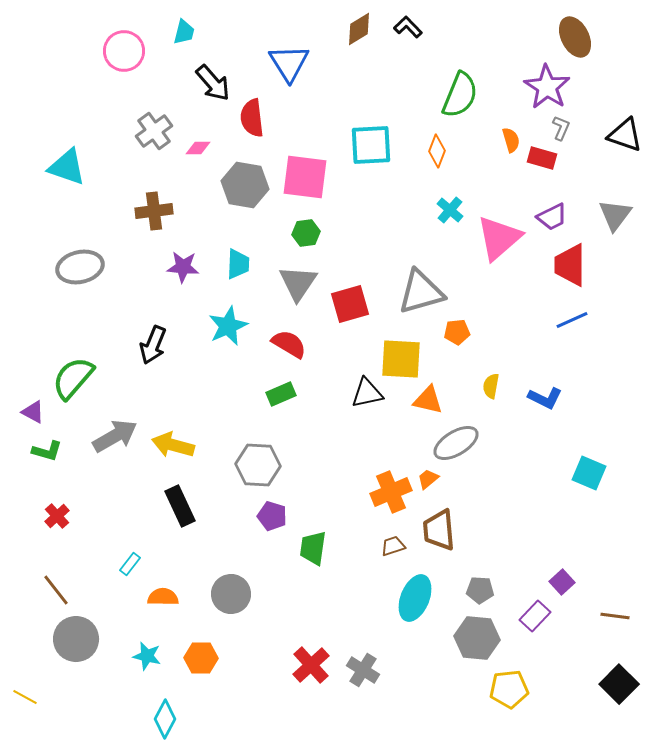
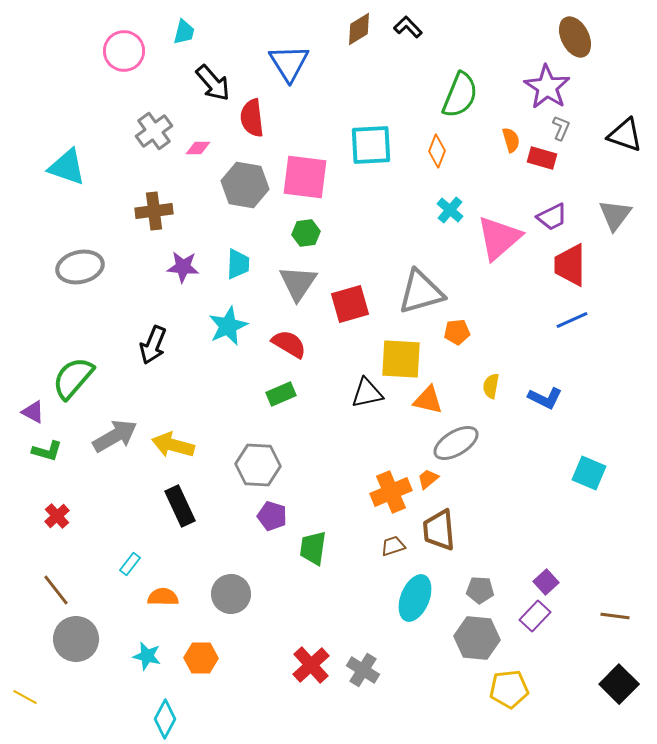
purple square at (562, 582): moved 16 px left
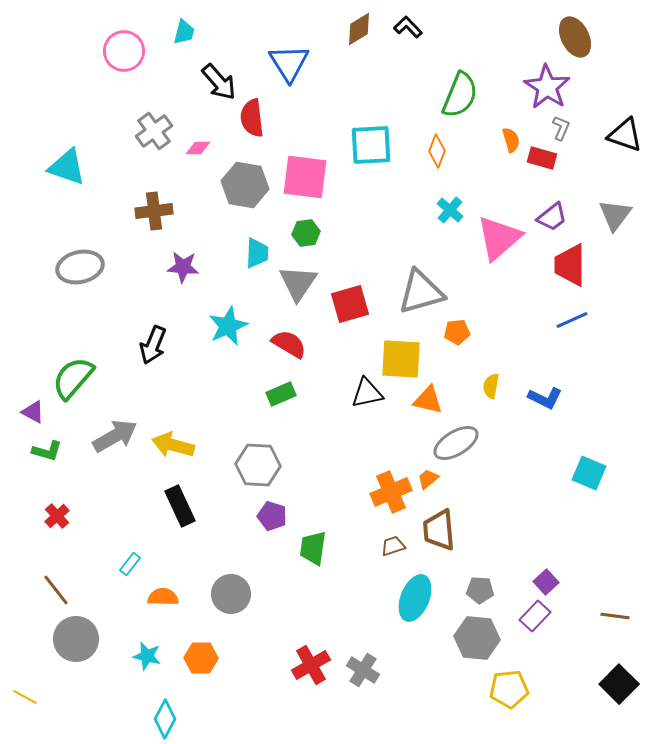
black arrow at (213, 83): moved 6 px right, 1 px up
purple trapezoid at (552, 217): rotated 12 degrees counterclockwise
cyan trapezoid at (238, 264): moved 19 px right, 11 px up
red cross at (311, 665): rotated 12 degrees clockwise
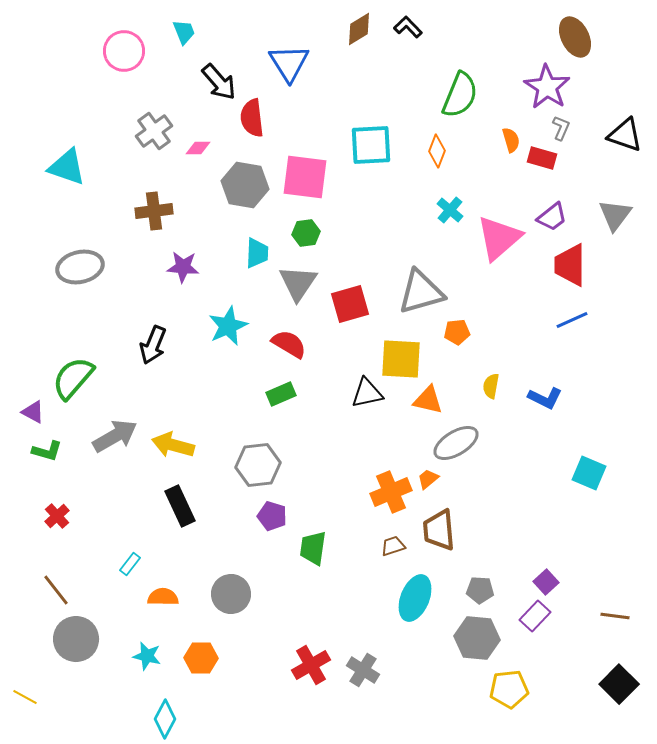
cyan trapezoid at (184, 32): rotated 36 degrees counterclockwise
gray hexagon at (258, 465): rotated 9 degrees counterclockwise
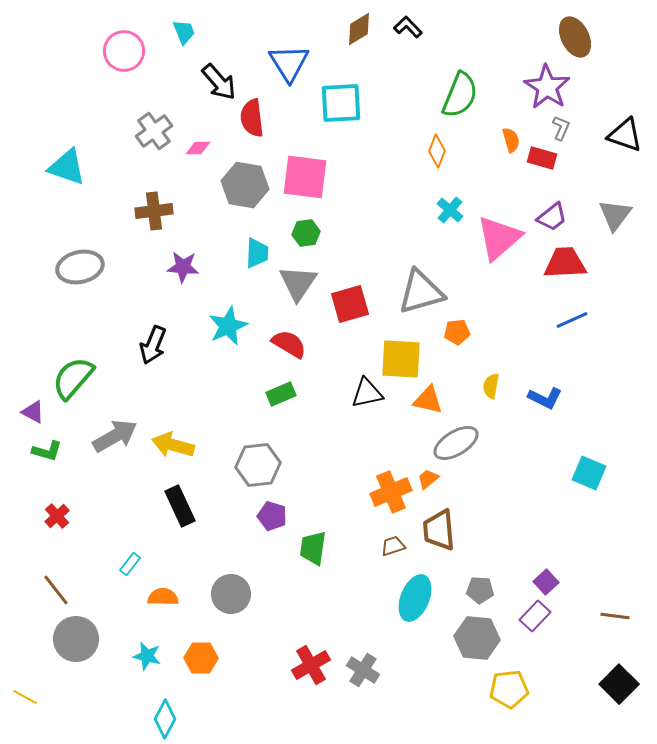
cyan square at (371, 145): moved 30 px left, 42 px up
red trapezoid at (570, 265): moved 5 px left, 2 px up; rotated 87 degrees clockwise
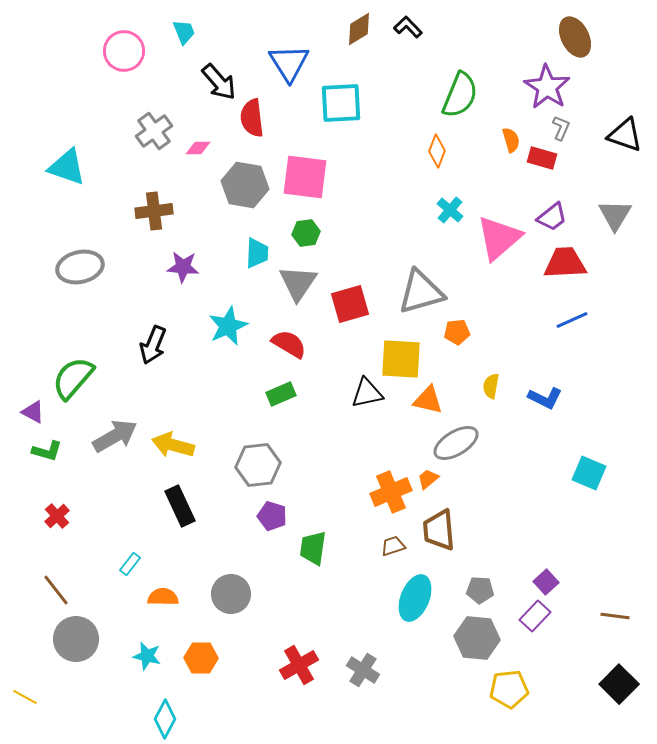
gray triangle at (615, 215): rotated 6 degrees counterclockwise
red cross at (311, 665): moved 12 px left
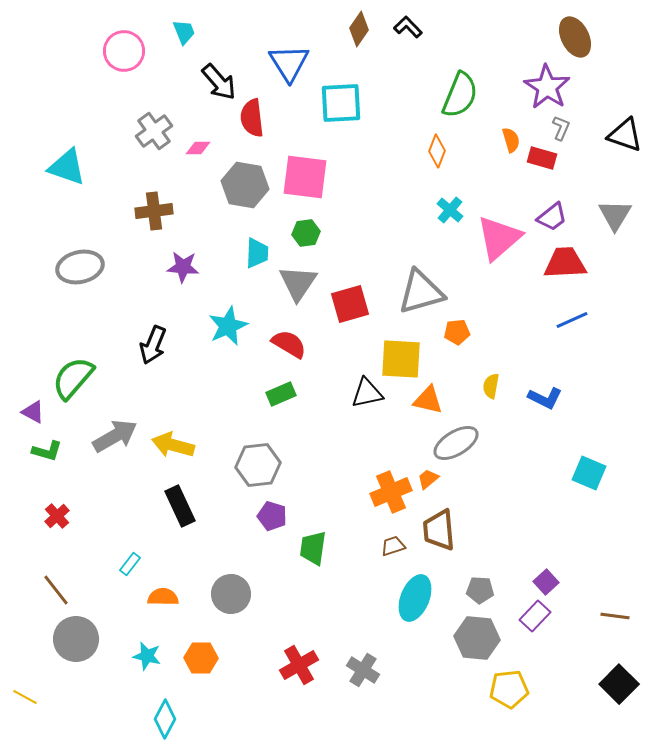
brown diamond at (359, 29): rotated 24 degrees counterclockwise
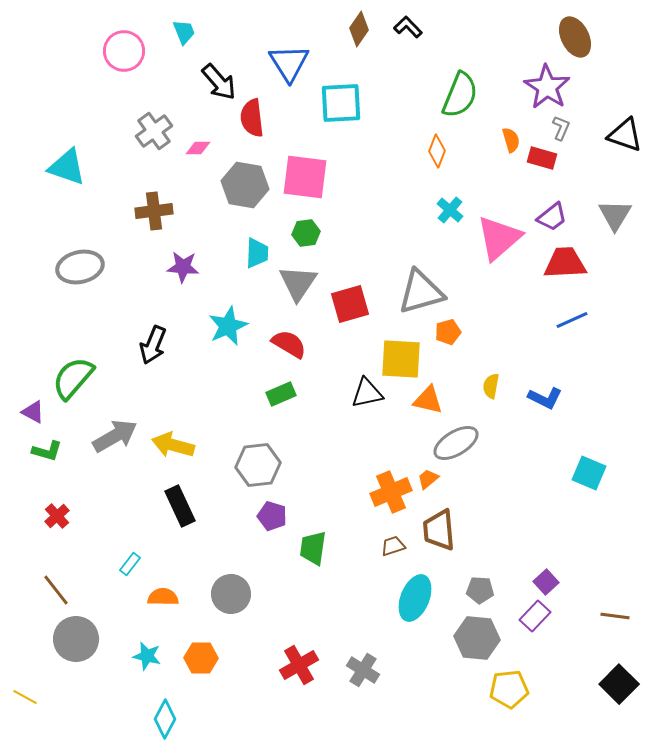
orange pentagon at (457, 332): moved 9 px left; rotated 10 degrees counterclockwise
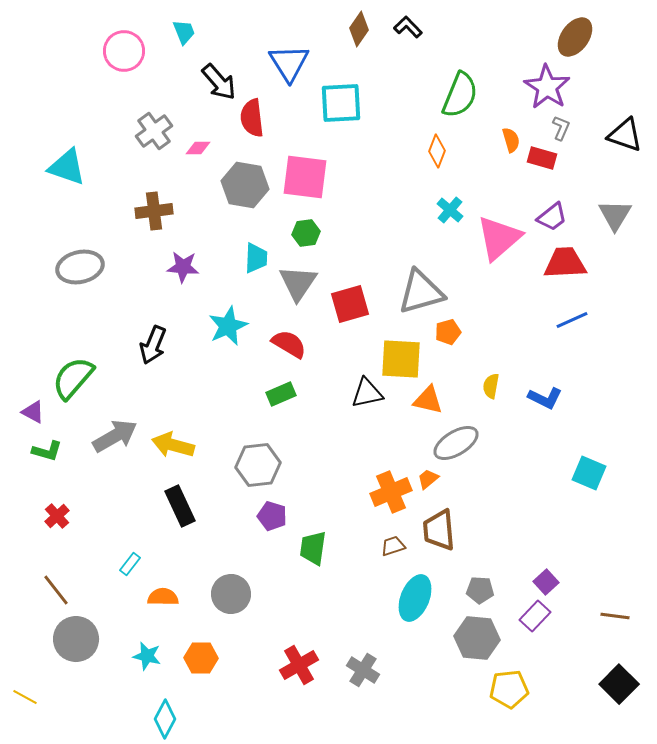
brown ellipse at (575, 37): rotated 63 degrees clockwise
cyan trapezoid at (257, 253): moved 1 px left, 5 px down
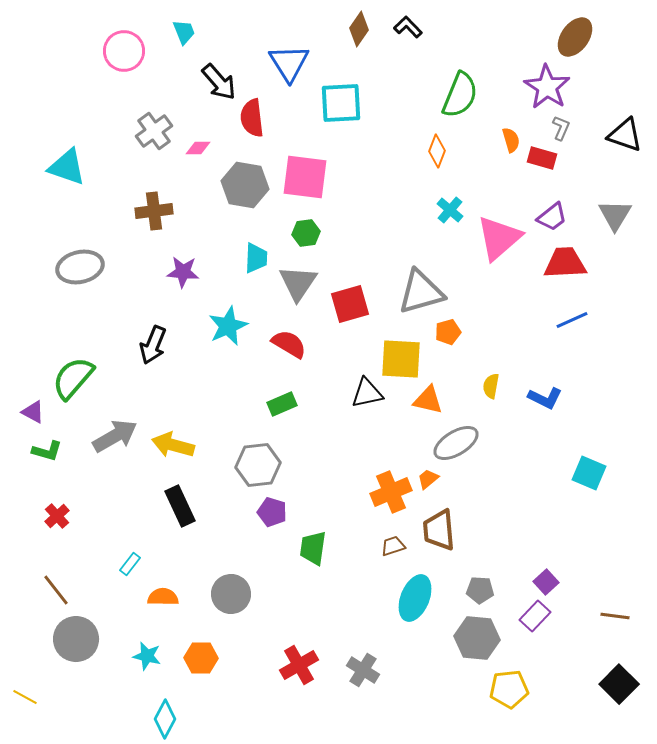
purple star at (183, 267): moved 5 px down
green rectangle at (281, 394): moved 1 px right, 10 px down
purple pentagon at (272, 516): moved 4 px up
